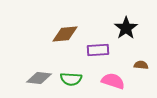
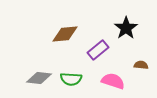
purple rectangle: rotated 35 degrees counterclockwise
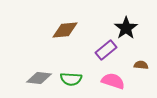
brown diamond: moved 4 px up
purple rectangle: moved 8 px right
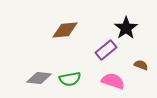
brown semicircle: rotated 16 degrees clockwise
green semicircle: moved 1 px left; rotated 15 degrees counterclockwise
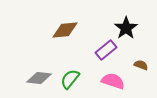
green semicircle: rotated 140 degrees clockwise
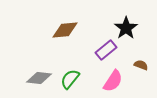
pink semicircle: rotated 105 degrees clockwise
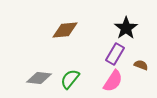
purple rectangle: moved 9 px right, 4 px down; rotated 20 degrees counterclockwise
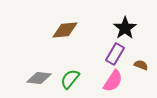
black star: moved 1 px left
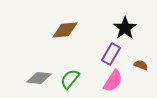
purple rectangle: moved 4 px left
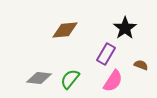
purple rectangle: moved 5 px left
